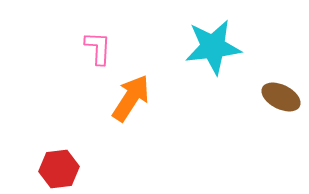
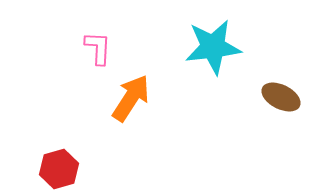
red hexagon: rotated 9 degrees counterclockwise
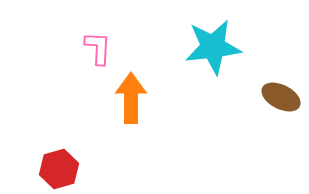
orange arrow: rotated 33 degrees counterclockwise
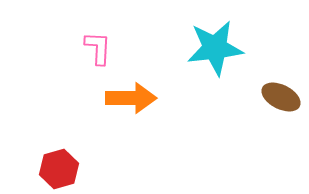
cyan star: moved 2 px right, 1 px down
orange arrow: rotated 90 degrees clockwise
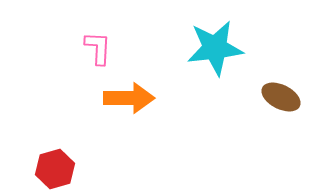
orange arrow: moved 2 px left
red hexagon: moved 4 px left
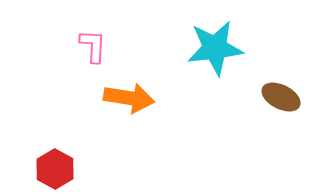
pink L-shape: moved 5 px left, 2 px up
orange arrow: rotated 9 degrees clockwise
red hexagon: rotated 15 degrees counterclockwise
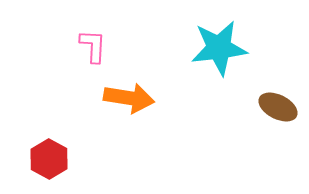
cyan star: moved 4 px right
brown ellipse: moved 3 px left, 10 px down
red hexagon: moved 6 px left, 10 px up
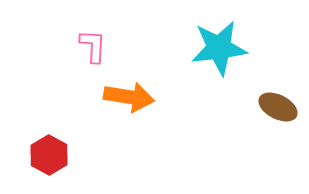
orange arrow: moved 1 px up
red hexagon: moved 4 px up
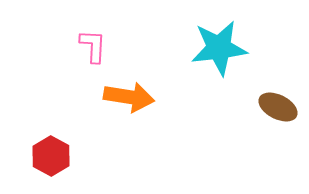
red hexagon: moved 2 px right, 1 px down
